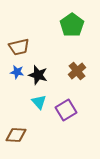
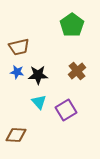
black star: rotated 18 degrees counterclockwise
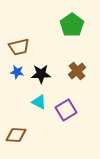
black star: moved 3 px right, 1 px up
cyan triangle: rotated 21 degrees counterclockwise
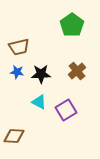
brown diamond: moved 2 px left, 1 px down
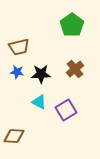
brown cross: moved 2 px left, 2 px up
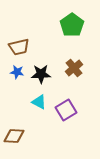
brown cross: moved 1 px left, 1 px up
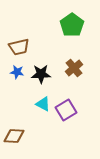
cyan triangle: moved 4 px right, 2 px down
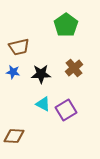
green pentagon: moved 6 px left
blue star: moved 4 px left
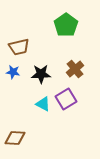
brown cross: moved 1 px right, 1 px down
purple square: moved 11 px up
brown diamond: moved 1 px right, 2 px down
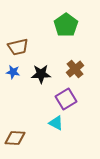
brown trapezoid: moved 1 px left
cyan triangle: moved 13 px right, 19 px down
